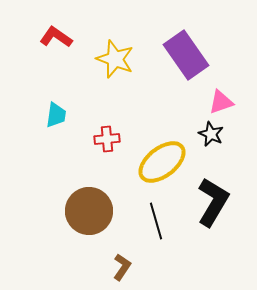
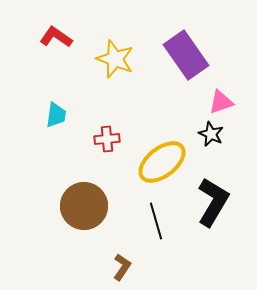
brown circle: moved 5 px left, 5 px up
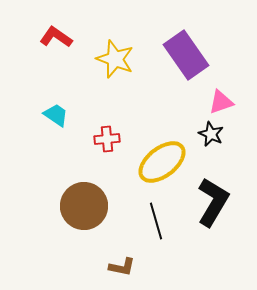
cyan trapezoid: rotated 64 degrees counterclockwise
brown L-shape: rotated 68 degrees clockwise
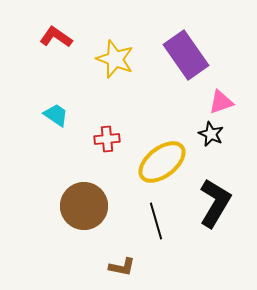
black L-shape: moved 2 px right, 1 px down
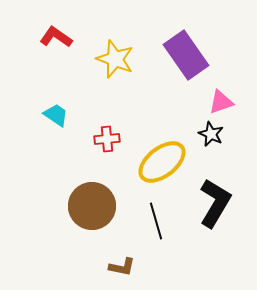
brown circle: moved 8 px right
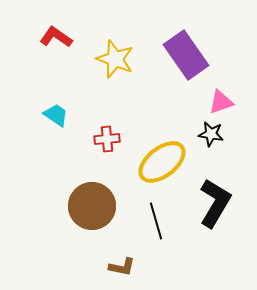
black star: rotated 15 degrees counterclockwise
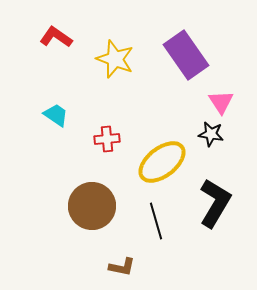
pink triangle: rotated 44 degrees counterclockwise
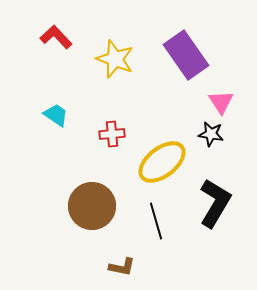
red L-shape: rotated 12 degrees clockwise
red cross: moved 5 px right, 5 px up
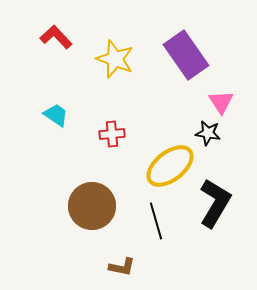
black star: moved 3 px left, 1 px up
yellow ellipse: moved 8 px right, 4 px down
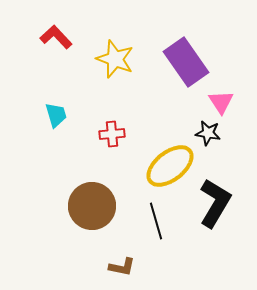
purple rectangle: moved 7 px down
cyan trapezoid: rotated 40 degrees clockwise
